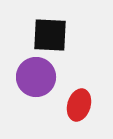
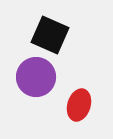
black square: rotated 21 degrees clockwise
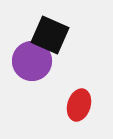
purple circle: moved 4 px left, 16 px up
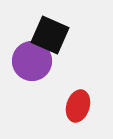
red ellipse: moved 1 px left, 1 px down
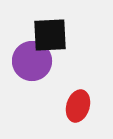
black square: rotated 27 degrees counterclockwise
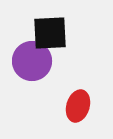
black square: moved 2 px up
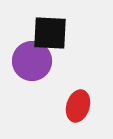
black square: rotated 6 degrees clockwise
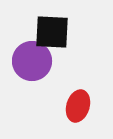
black square: moved 2 px right, 1 px up
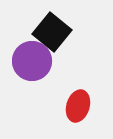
black square: rotated 36 degrees clockwise
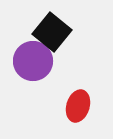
purple circle: moved 1 px right
